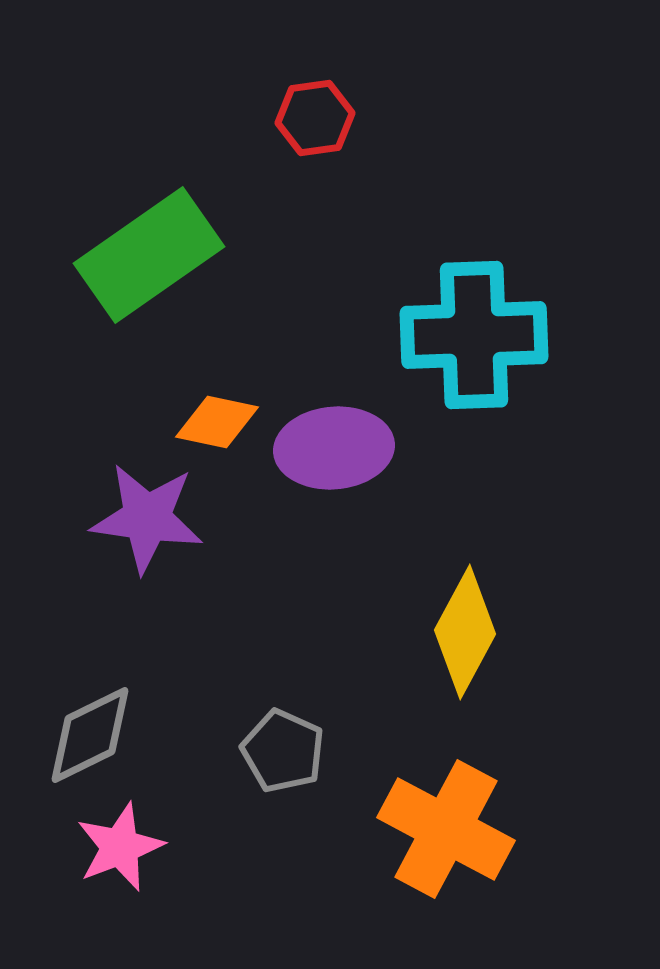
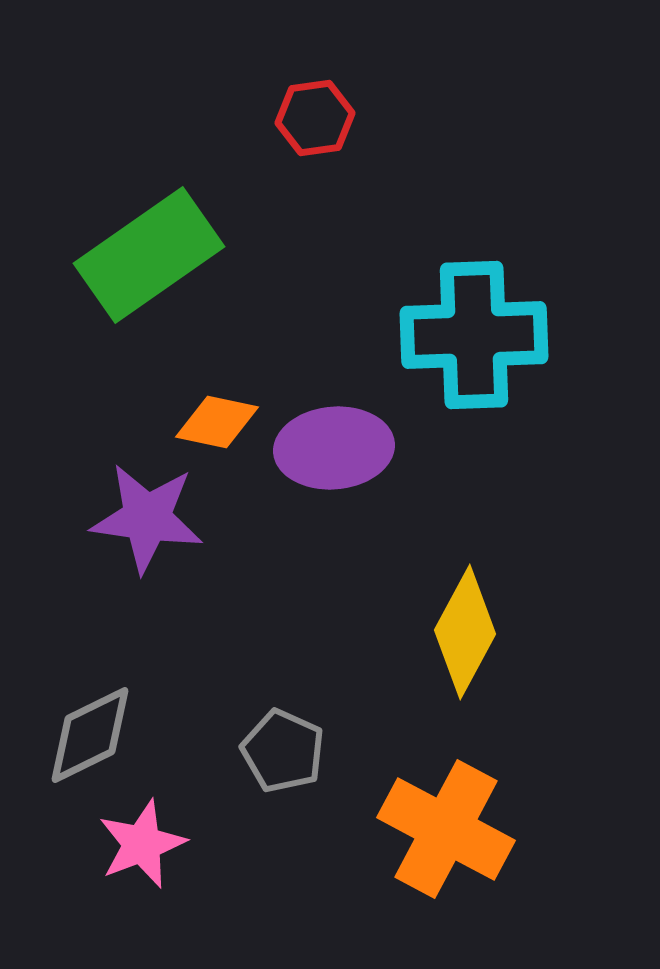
pink star: moved 22 px right, 3 px up
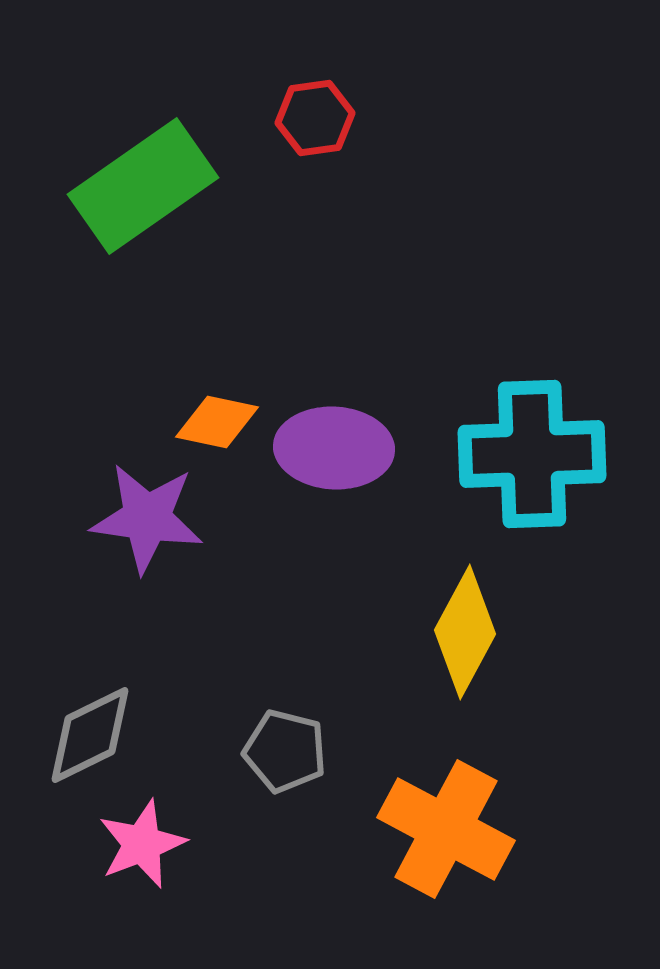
green rectangle: moved 6 px left, 69 px up
cyan cross: moved 58 px right, 119 px down
purple ellipse: rotated 8 degrees clockwise
gray pentagon: moved 2 px right; rotated 10 degrees counterclockwise
